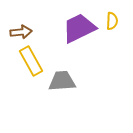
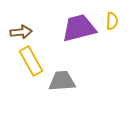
purple trapezoid: rotated 12 degrees clockwise
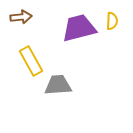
brown arrow: moved 15 px up
gray trapezoid: moved 4 px left, 4 px down
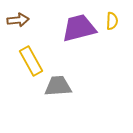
brown arrow: moved 3 px left, 3 px down
gray trapezoid: moved 1 px down
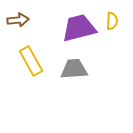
gray trapezoid: moved 16 px right, 17 px up
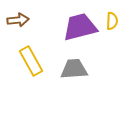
purple trapezoid: moved 1 px right, 1 px up
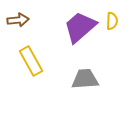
purple trapezoid: rotated 27 degrees counterclockwise
gray trapezoid: moved 11 px right, 10 px down
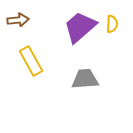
yellow semicircle: moved 3 px down
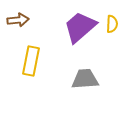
yellow rectangle: rotated 40 degrees clockwise
